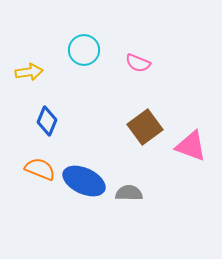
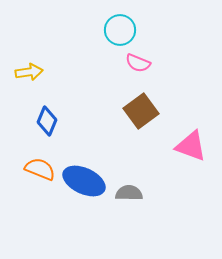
cyan circle: moved 36 px right, 20 px up
brown square: moved 4 px left, 16 px up
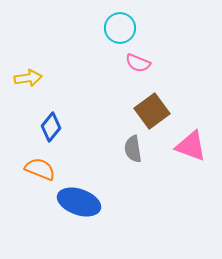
cyan circle: moved 2 px up
yellow arrow: moved 1 px left, 6 px down
brown square: moved 11 px right
blue diamond: moved 4 px right, 6 px down; rotated 16 degrees clockwise
blue ellipse: moved 5 px left, 21 px down; rotated 6 degrees counterclockwise
gray semicircle: moved 4 px right, 44 px up; rotated 100 degrees counterclockwise
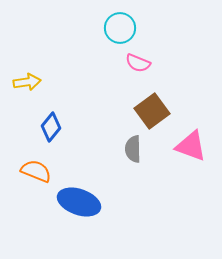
yellow arrow: moved 1 px left, 4 px down
gray semicircle: rotated 8 degrees clockwise
orange semicircle: moved 4 px left, 2 px down
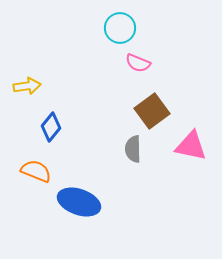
yellow arrow: moved 4 px down
pink triangle: rotated 8 degrees counterclockwise
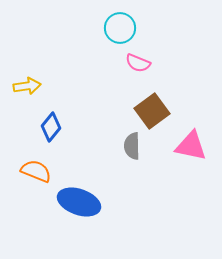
gray semicircle: moved 1 px left, 3 px up
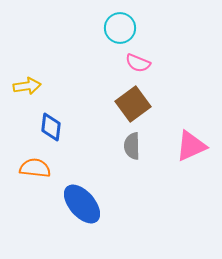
brown square: moved 19 px left, 7 px up
blue diamond: rotated 32 degrees counterclockwise
pink triangle: rotated 36 degrees counterclockwise
orange semicircle: moved 1 px left, 3 px up; rotated 16 degrees counterclockwise
blue ellipse: moved 3 px right, 2 px down; rotated 30 degrees clockwise
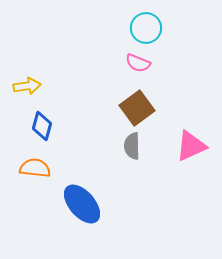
cyan circle: moved 26 px right
brown square: moved 4 px right, 4 px down
blue diamond: moved 9 px left, 1 px up; rotated 8 degrees clockwise
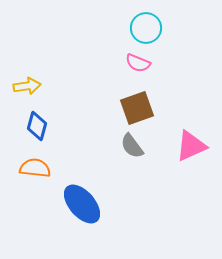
brown square: rotated 16 degrees clockwise
blue diamond: moved 5 px left
gray semicircle: rotated 36 degrees counterclockwise
